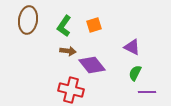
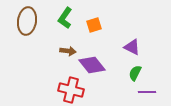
brown ellipse: moved 1 px left, 1 px down
green L-shape: moved 1 px right, 8 px up
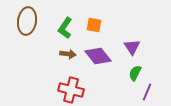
green L-shape: moved 10 px down
orange square: rotated 28 degrees clockwise
purple triangle: rotated 30 degrees clockwise
brown arrow: moved 3 px down
purple diamond: moved 6 px right, 9 px up
purple line: rotated 66 degrees counterclockwise
